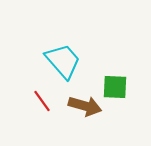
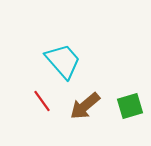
green square: moved 15 px right, 19 px down; rotated 20 degrees counterclockwise
brown arrow: rotated 124 degrees clockwise
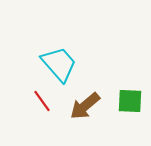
cyan trapezoid: moved 4 px left, 3 px down
green square: moved 5 px up; rotated 20 degrees clockwise
